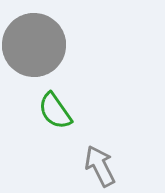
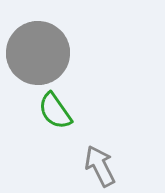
gray circle: moved 4 px right, 8 px down
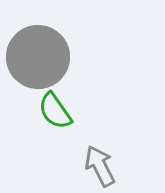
gray circle: moved 4 px down
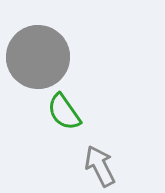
green semicircle: moved 9 px right, 1 px down
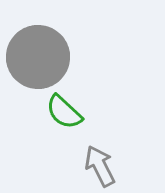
green semicircle: rotated 12 degrees counterclockwise
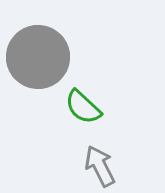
green semicircle: moved 19 px right, 5 px up
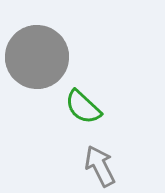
gray circle: moved 1 px left
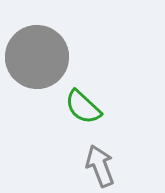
gray arrow: rotated 6 degrees clockwise
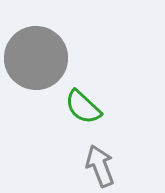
gray circle: moved 1 px left, 1 px down
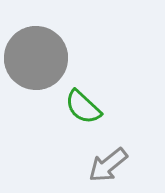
gray arrow: moved 8 px right, 1 px up; rotated 108 degrees counterclockwise
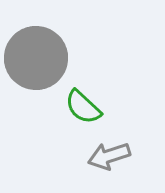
gray arrow: moved 1 px right, 9 px up; rotated 21 degrees clockwise
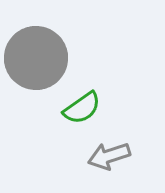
green semicircle: moved 1 px left, 1 px down; rotated 78 degrees counterclockwise
